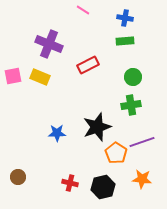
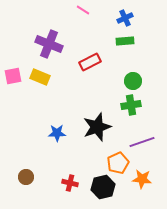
blue cross: rotated 35 degrees counterclockwise
red rectangle: moved 2 px right, 3 px up
green circle: moved 4 px down
orange pentagon: moved 2 px right, 10 px down; rotated 15 degrees clockwise
brown circle: moved 8 px right
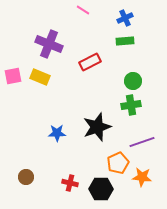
orange star: moved 2 px up
black hexagon: moved 2 px left, 2 px down; rotated 15 degrees clockwise
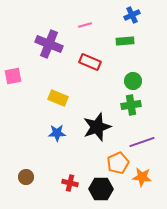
pink line: moved 2 px right, 15 px down; rotated 48 degrees counterclockwise
blue cross: moved 7 px right, 3 px up
red rectangle: rotated 50 degrees clockwise
yellow rectangle: moved 18 px right, 21 px down
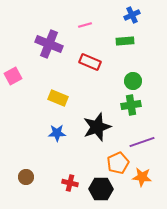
pink square: rotated 18 degrees counterclockwise
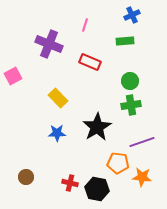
pink line: rotated 56 degrees counterclockwise
green circle: moved 3 px left
yellow rectangle: rotated 24 degrees clockwise
black star: rotated 12 degrees counterclockwise
orange pentagon: rotated 30 degrees clockwise
black hexagon: moved 4 px left; rotated 10 degrees clockwise
